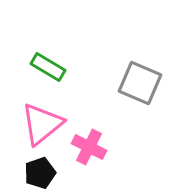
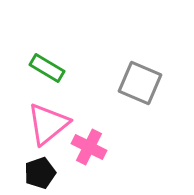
green rectangle: moved 1 px left, 1 px down
pink triangle: moved 6 px right
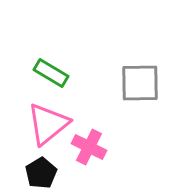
green rectangle: moved 4 px right, 5 px down
gray square: rotated 24 degrees counterclockwise
black pentagon: moved 1 px right; rotated 12 degrees counterclockwise
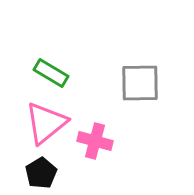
pink triangle: moved 2 px left, 1 px up
pink cross: moved 6 px right, 6 px up; rotated 12 degrees counterclockwise
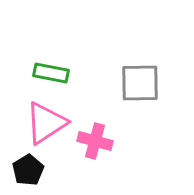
green rectangle: rotated 20 degrees counterclockwise
pink triangle: rotated 6 degrees clockwise
black pentagon: moved 13 px left, 3 px up
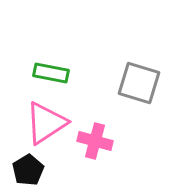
gray square: moved 1 px left; rotated 18 degrees clockwise
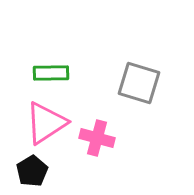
green rectangle: rotated 12 degrees counterclockwise
pink cross: moved 2 px right, 3 px up
black pentagon: moved 4 px right, 1 px down
